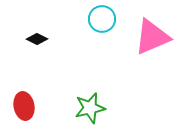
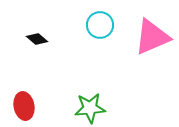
cyan circle: moved 2 px left, 6 px down
black diamond: rotated 15 degrees clockwise
green star: rotated 8 degrees clockwise
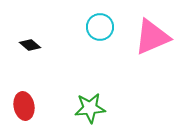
cyan circle: moved 2 px down
black diamond: moved 7 px left, 6 px down
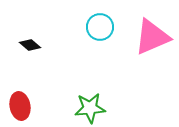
red ellipse: moved 4 px left
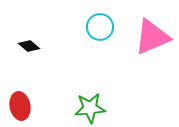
black diamond: moved 1 px left, 1 px down
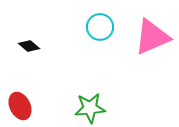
red ellipse: rotated 16 degrees counterclockwise
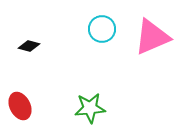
cyan circle: moved 2 px right, 2 px down
black diamond: rotated 25 degrees counterclockwise
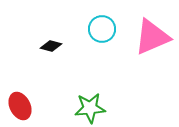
black diamond: moved 22 px right
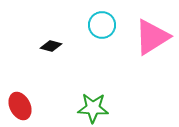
cyan circle: moved 4 px up
pink triangle: rotated 9 degrees counterclockwise
green star: moved 3 px right; rotated 8 degrees clockwise
